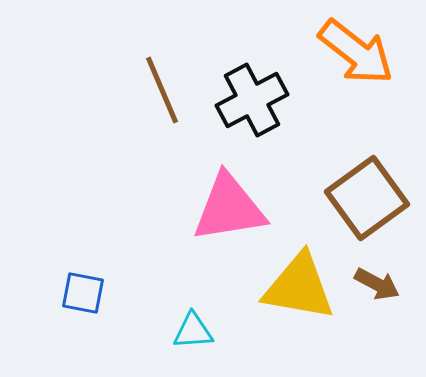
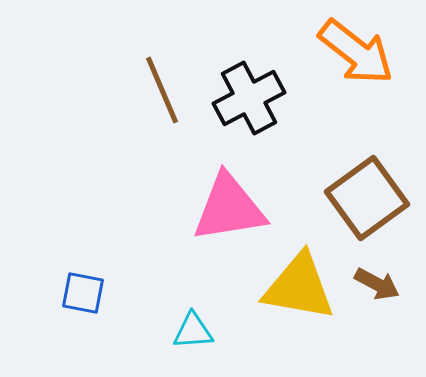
black cross: moved 3 px left, 2 px up
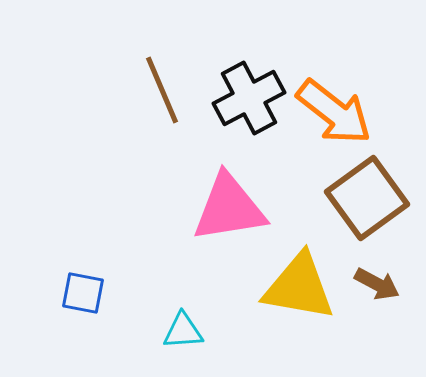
orange arrow: moved 22 px left, 60 px down
cyan triangle: moved 10 px left
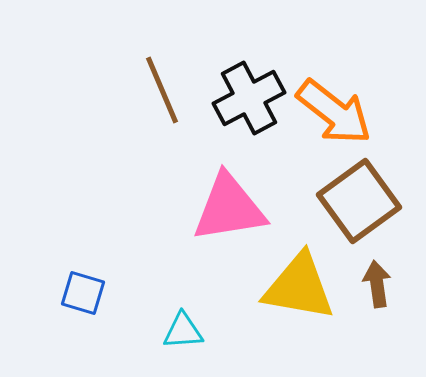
brown square: moved 8 px left, 3 px down
brown arrow: rotated 126 degrees counterclockwise
blue square: rotated 6 degrees clockwise
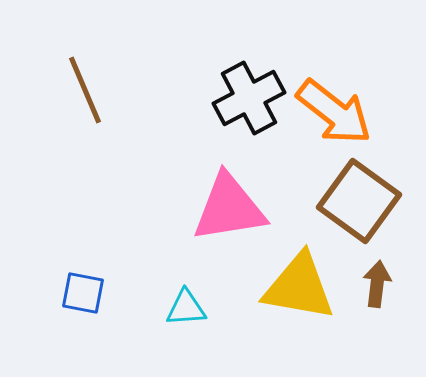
brown line: moved 77 px left
brown square: rotated 18 degrees counterclockwise
brown arrow: rotated 15 degrees clockwise
blue square: rotated 6 degrees counterclockwise
cyan triangle: moved 3 px right, 23 px up
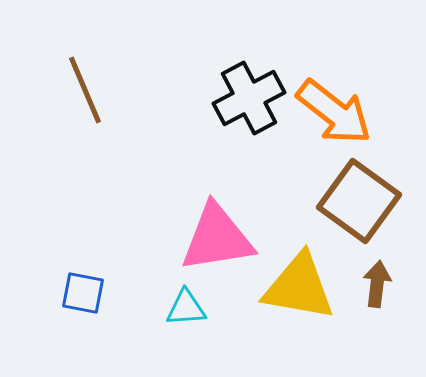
pink triangle: moved 12 px left, 30 px down
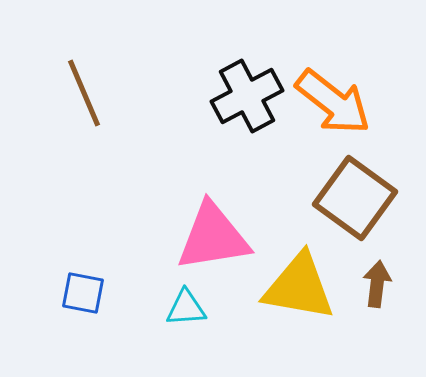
brown line: moved 1 px left, 3 px down
black cross: moved 2 px left, 2 px up
orange arrow: moved 1 px left, 10 px up
brown square: moved 4 px left, 3 px up
pink triangle: moved 4 px left, 1 px up
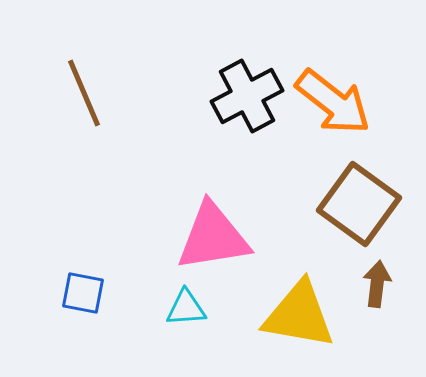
brown square: moved 4 px right, 6 px down
yellow triangle: moved 28 px down
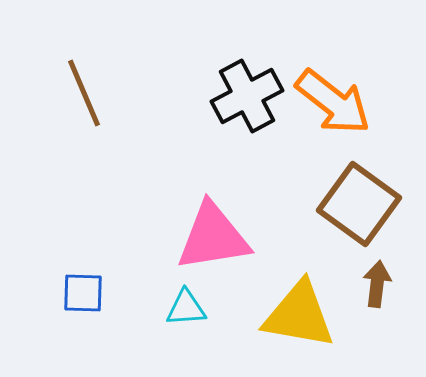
blue square: rotated 9 degrees counterclockwise
